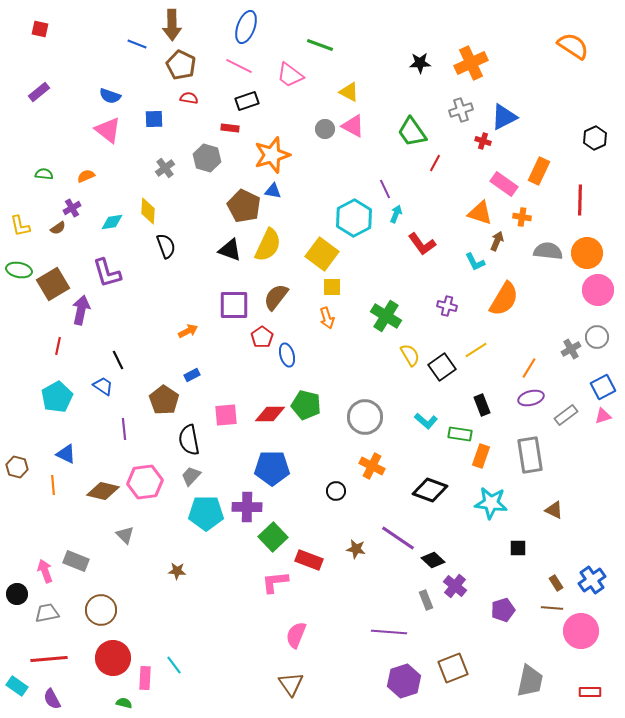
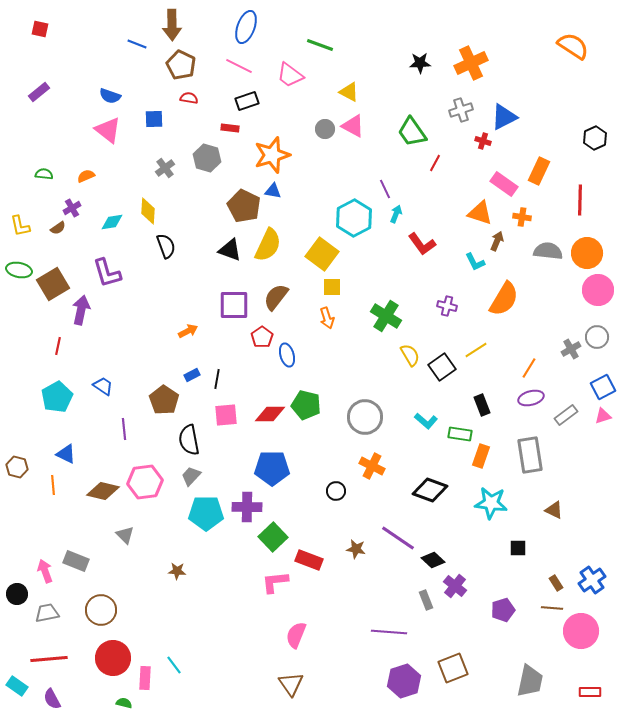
black line at (118, 360): moved 99 px right, 19 px down; rotated 36 degrees clockwise
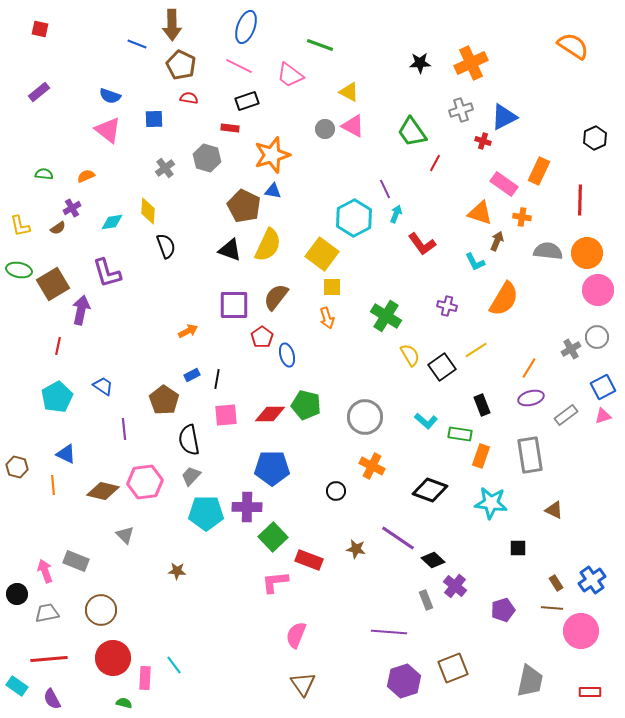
brown triangle at (291, 684): moved 12 px right
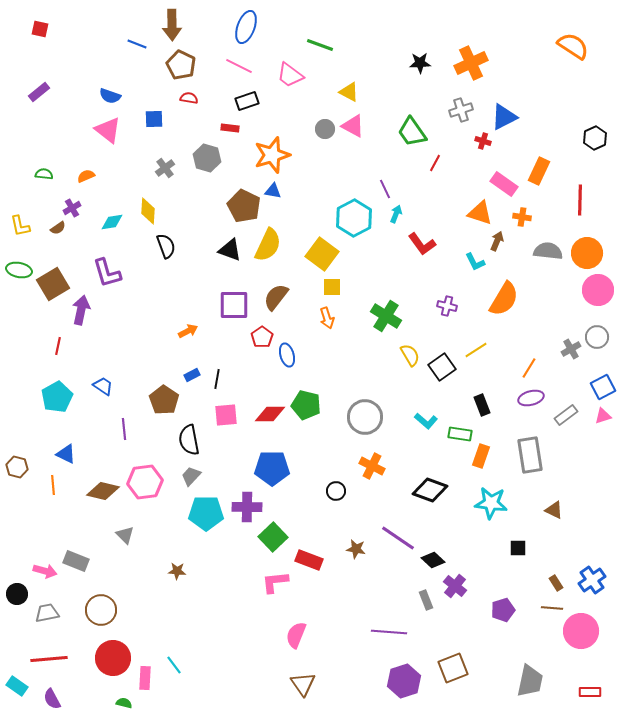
pink arrow at (45, 571): rotated 125 degrees clockwise
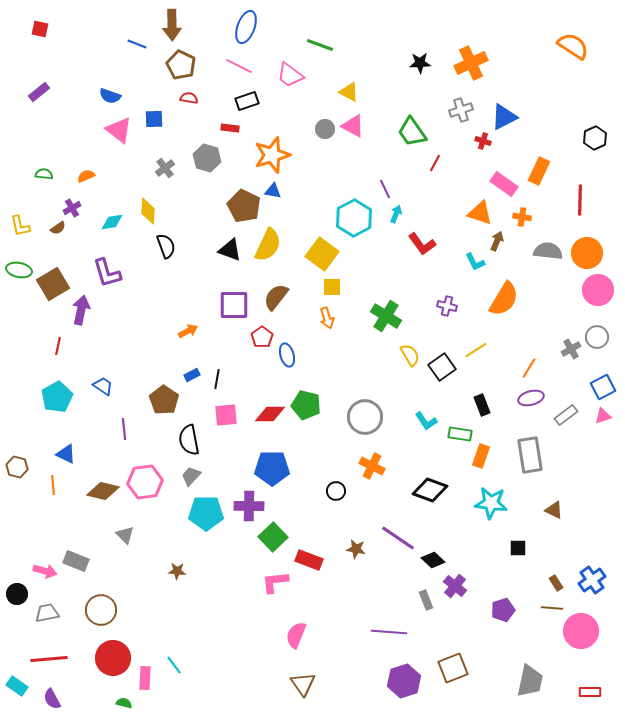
pink triangle at (108, 130): moved 11 px right
cyan L-shape at (426, 421): rotated 15 degrees clockwise
purple cross at (247, 507): moved 2 px right, 1 px up
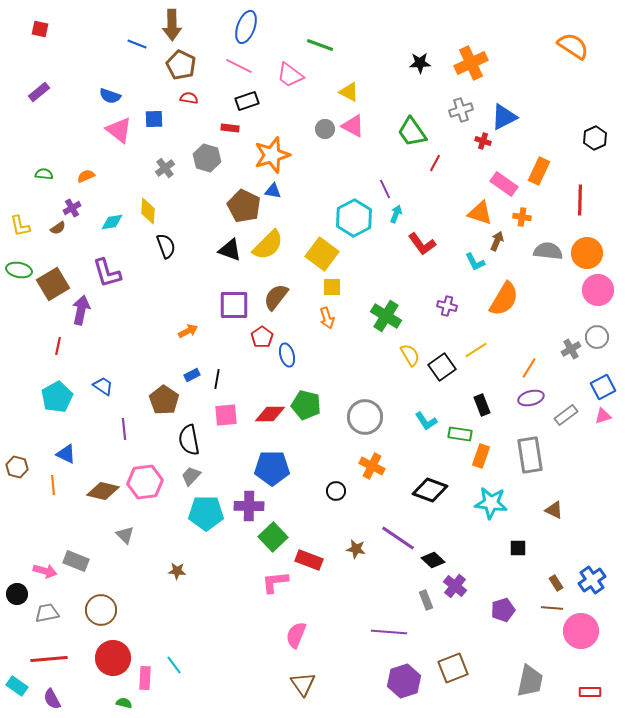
yellow semicircle at (268, 245): rotated 20 degrees clockwise
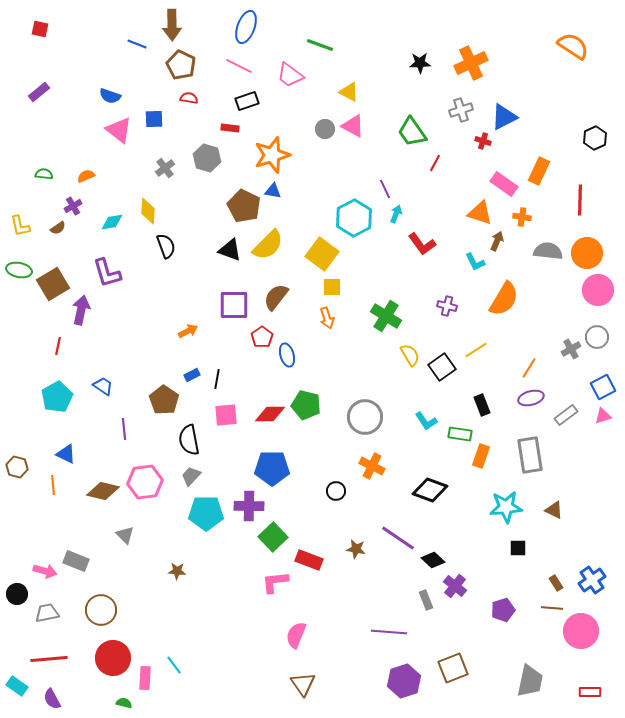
purple cross at (72, 208): moved 1 px right, 2 px up
cyan star at (491, 503): moved 15 px right, 4 px down; rotated 12 degrees counterclockwise
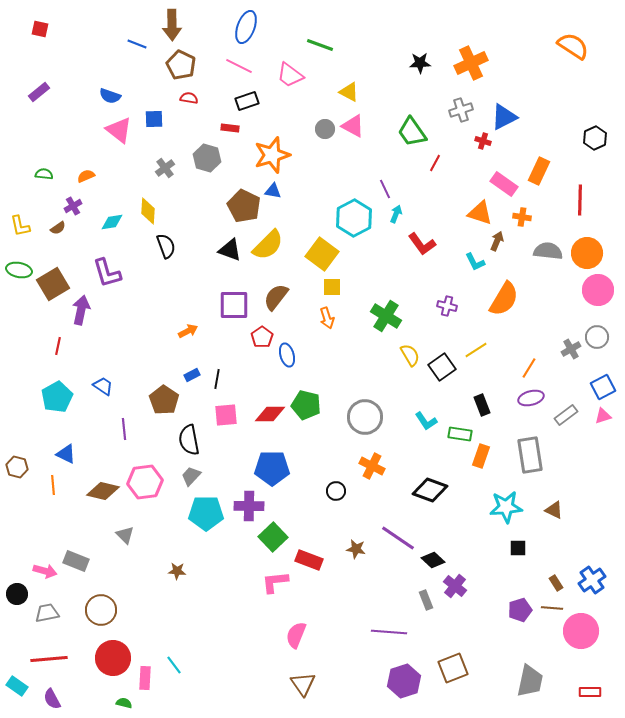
purple pentagon at (503, 610): moved 17 px right
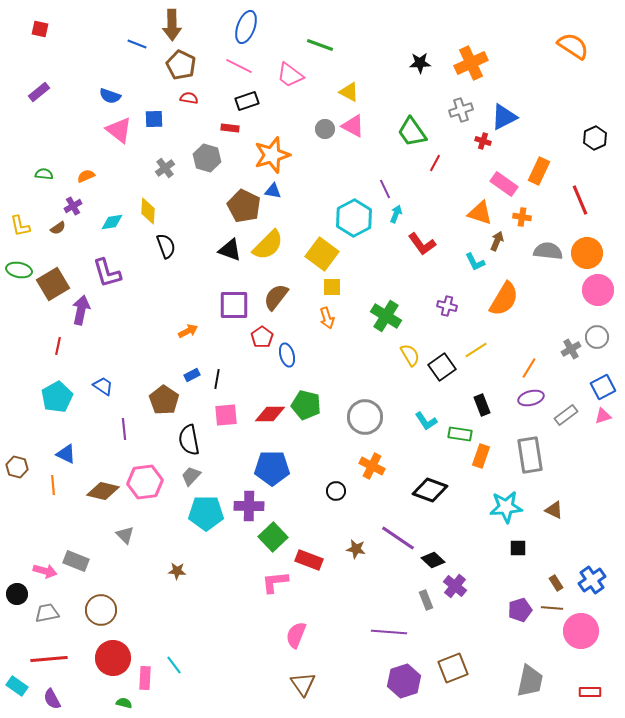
red line at (580, 200): rotated 24 degrees counterclockwise
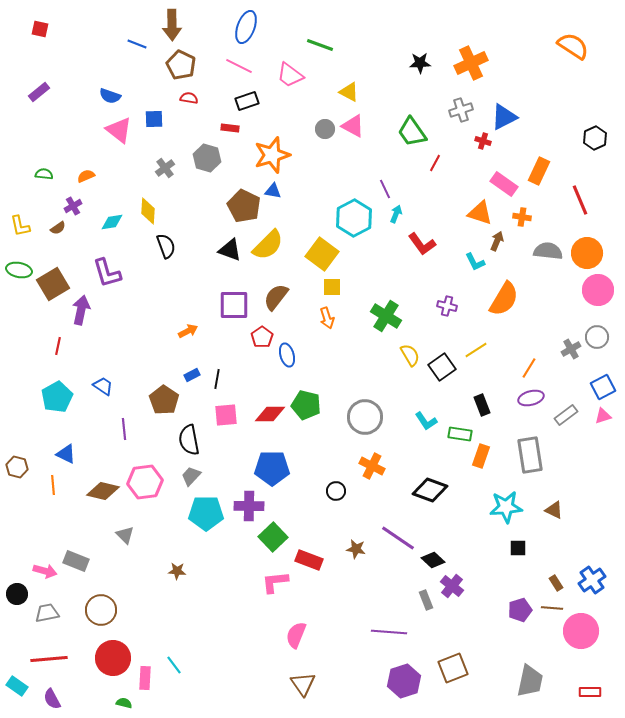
purple cross at (455, 586): moved 3 px left
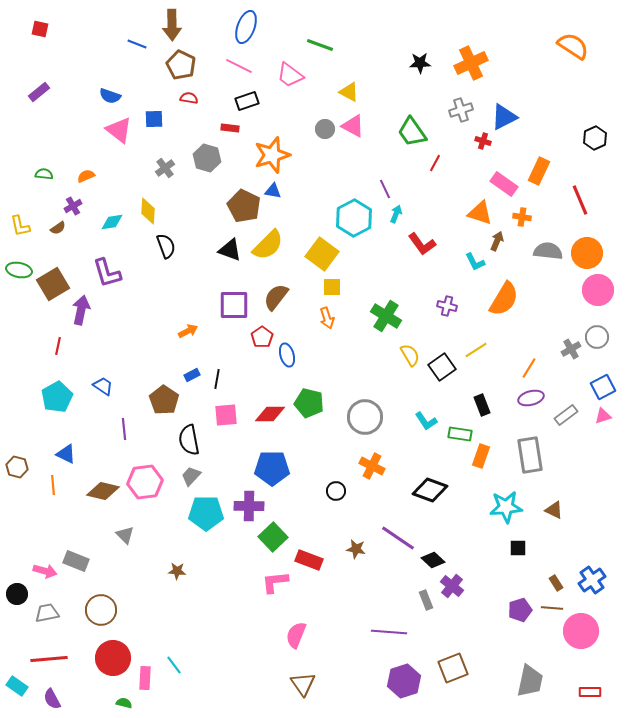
green pentagon at (306, 405): moved 3 px right, 2 px up
